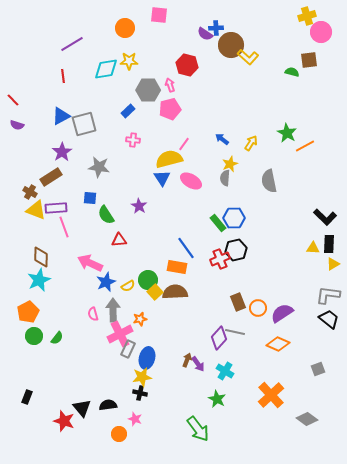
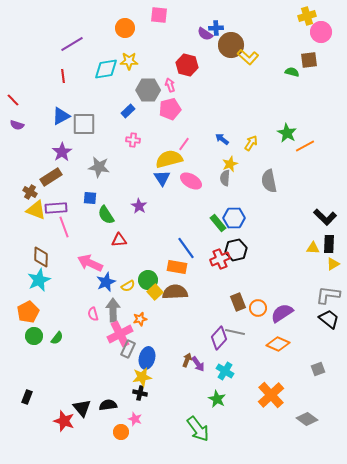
gray square at (84, 124): rotated 15 degrees clockwise
orange circle at (119, 434): moved 2 px right, 2 px up
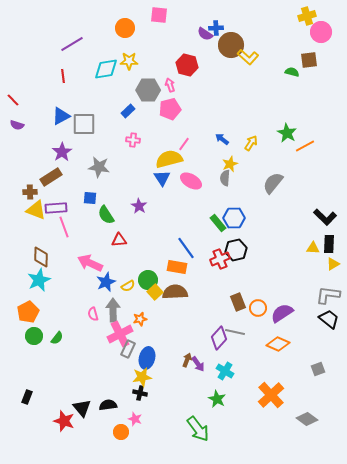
gray semicircle at (269, 181): moved 4 px right, 2 px down; rotated 50 degrees clockwise
brown cross at (30, 192): rotated 32 degrees counterclockwise
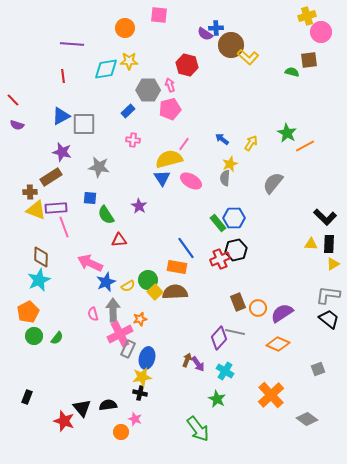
purple line at (72, 44): rotated 35 degrees clockwise
purple star at (62, 152): rotated 24 degrees counterclockwise
yellow triangle at (313, 248): moved 2 px left, 4 px up
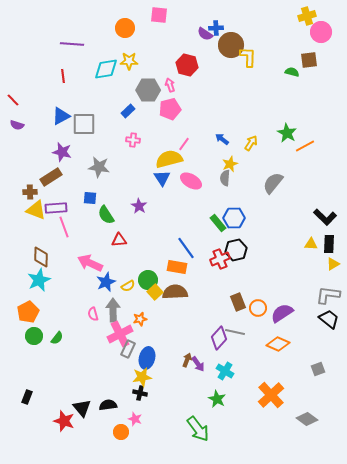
yellow L-shape at (248, 57): rotated 130 degrees counterclockwise
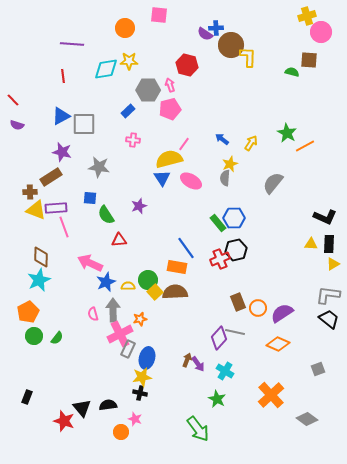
brown square at (309, 60): rotated 12 degrees clockwise
purple star at (139, 206): rotated 21 degrees clockwise
black L-shape at (325, 217): rotated 20 degrees counterclockwise
yellow semicircle at (128, 286): rotated 152 degrees counterclockwise
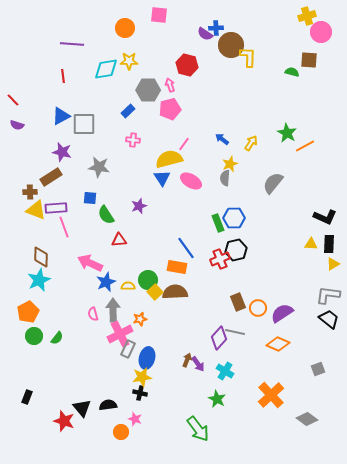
green rectangle at (218, 223): rotated 18 degrees clockwise
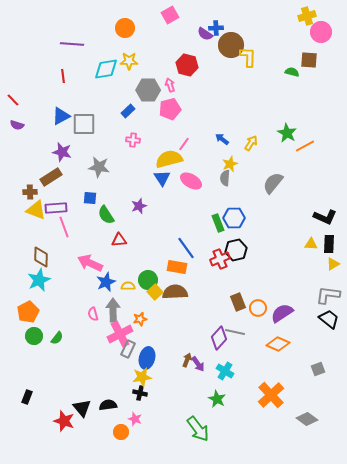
pink square at (159, 15): moved 11 px right; rotated 36 degrees counterclockwise
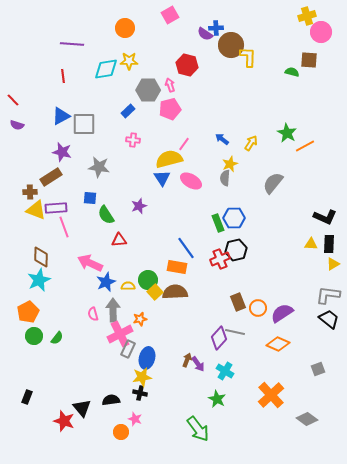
black semicircle at (108, 405): moved 3 px right, 5 px up
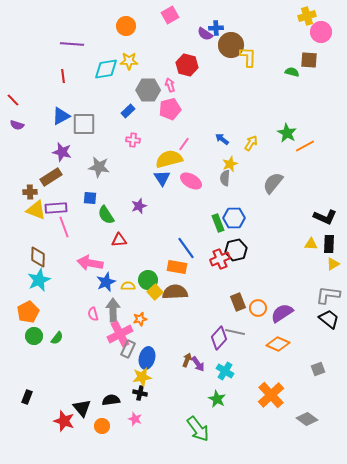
orange circle at (125, 28): moved 1 px right, 2 px up
brown diamond at (41, 257): moved 3 px left
pink arrow at (90, 263): rotated 15 degrees counterclockwise
orange circle at (121, 432): moved 19 px left, 6 px up
